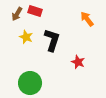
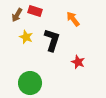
brown arrow: moved 1 px down
orange arrow: moved 14 px left
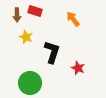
brown arrow: rotated 32 degrees counterclockwise
black L-shape: moved 12 px down
red star: moved 6 px down
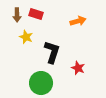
red rectangle: moved 1 px right, 3 px down
orange arrow: moved 5 px right, 2 px down; rotated 112 degrees clockwise
green circle: moved 11 px right
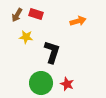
brown arrow: rotated 32 degrees clockwise
yellow star: rotated 16 degrees counterclockwise
red star: moved 11 px left, 16 px down
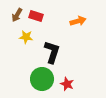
red rectangle: moved 2 px down
green circle: moved 1 px right, 4 px up
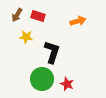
red rectangle: moved 2 px right
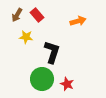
red rectangle: moved 1 px left, 1 px up; rotated 32 degrees clockwise
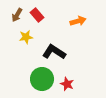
yellow star: rotated 16 degrees counterclockwise
black L-shape: moved 2 px right; rotated 75 degrees counterclockwise
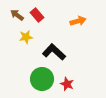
brown arrow: rotated 96 degrees clockwise
black L-shape: rotated 10 degrees clockwise
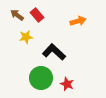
green circle: moved 1 px left, 1 px up
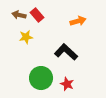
brown arrow: moved 2 px right; rotated 24 degrees counterclockwise
black L-shape: moved 12 px right
